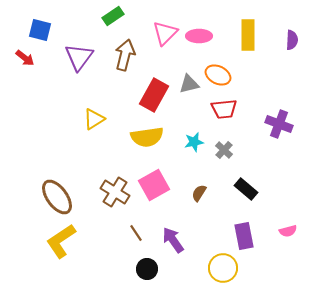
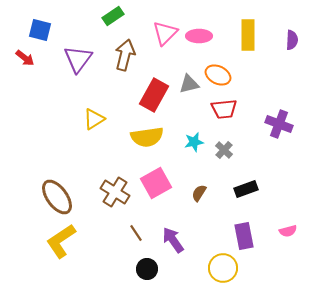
purple triangle: moved 1 px left, 2 px down
pink square: moved 2 px right, 2 px up
black rectangle: rotated 60 degrees counterclockwise
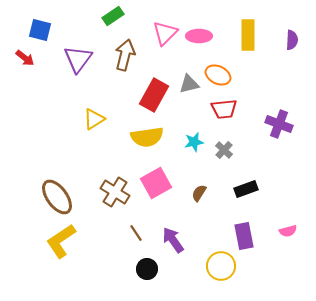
yellow circle: moved 2 px left, 2 px up
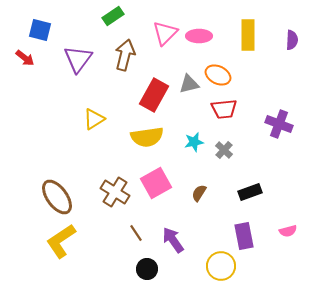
black rectangle: moved 4 px right, 3 px down
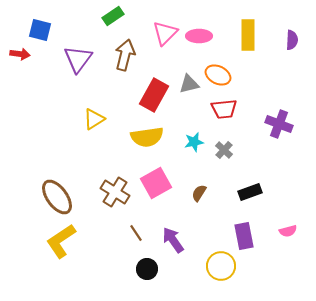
red arrow: moved 5 px left, 4 px up; rotated 30 degrees counterclockwise
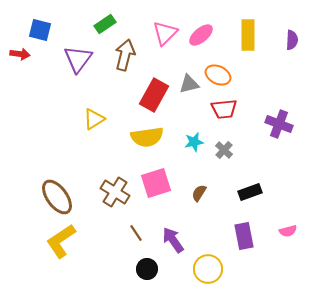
green rectangle: moved 8 px left, 8 px down
pink ellipse: moved 2 px right, 1 px up; rotated 40 degrees counterclockwise
pink square: rotated 12 degrees clockwise
yellow circle: moved 13 px left, 3 px down
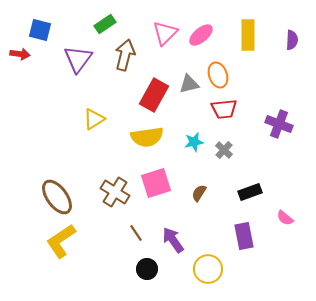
orange ellipse: rotated 45 degrees clockwise
pink semicircle: moved 3 px left, 13 px up; rotated 54 degrees clockwise
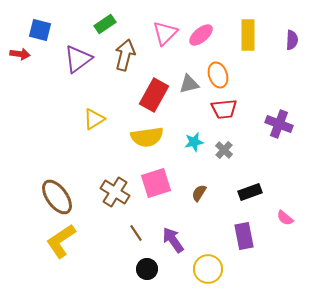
purple triangle: rotated 16 degrees clockwise
